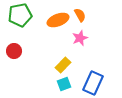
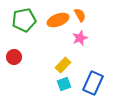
green pentagon: moved 4 px right, 5 px down
red circle: moved 6 px down
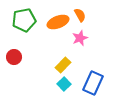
orange ellipse: moved 2 px down
cyan square: rotated 24 degrees counterclockwise
